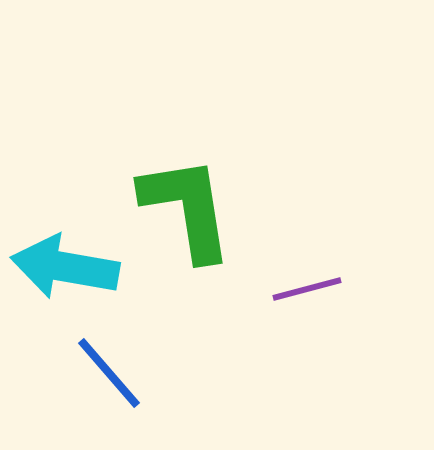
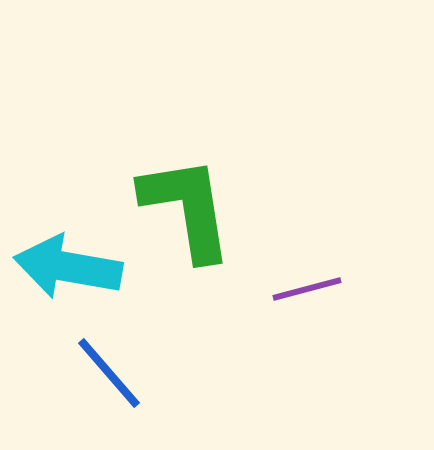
cyan arrow: moved 3 px right
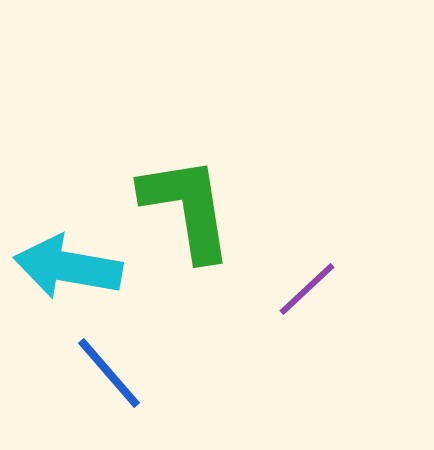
purple line: rotated 28 degrees counterclockwise
